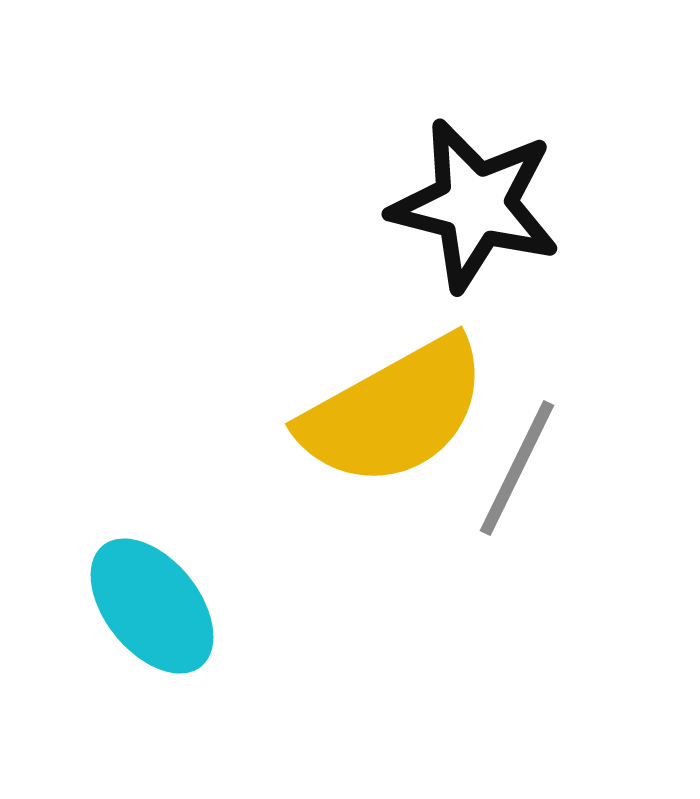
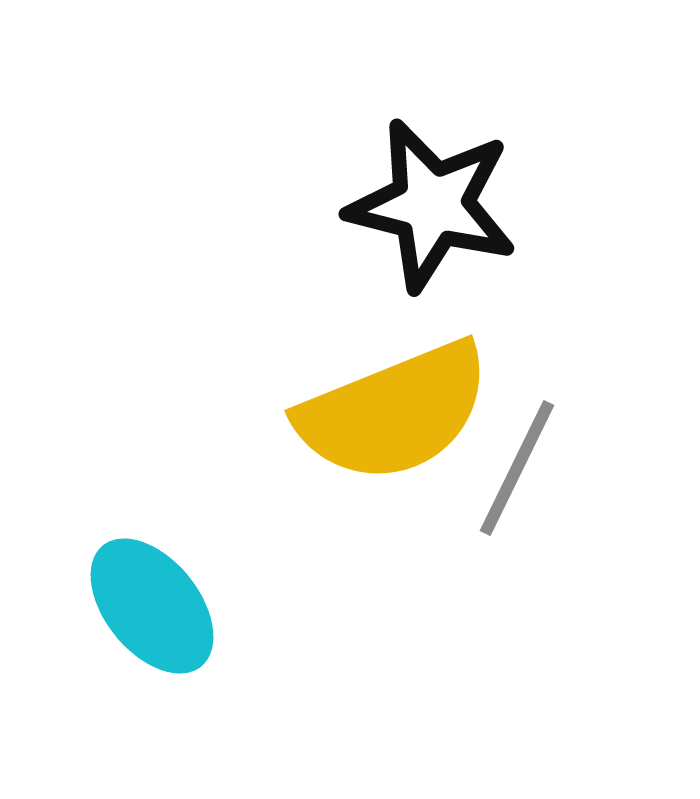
black star: moved 43 px left
yellow semicircle: rotated 7 degrees clockwise
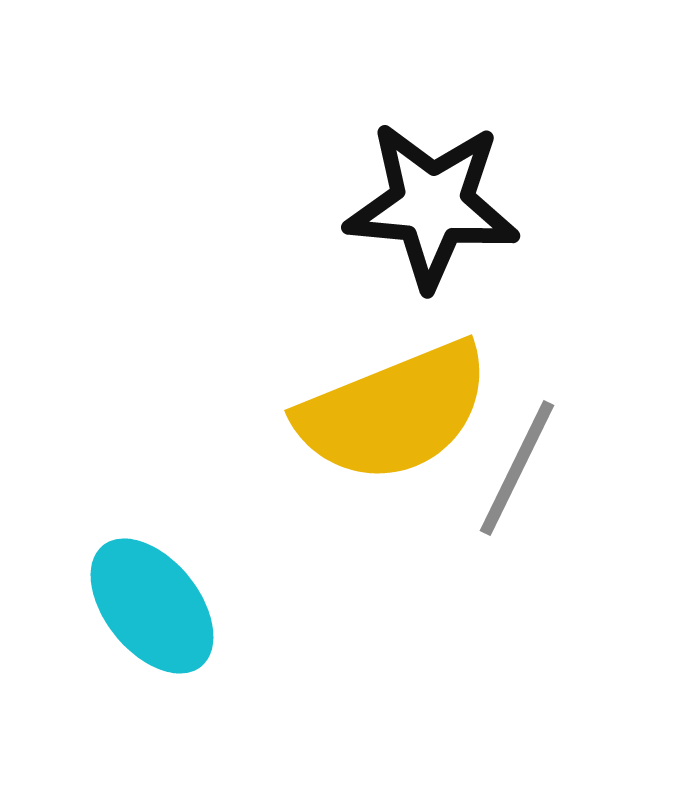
black star: rotated 9 degrees counterclockwise
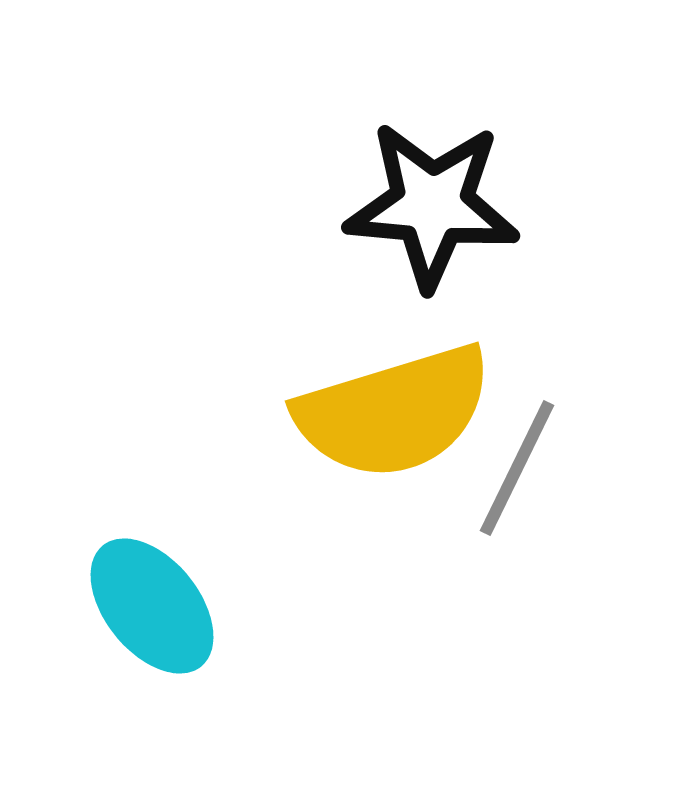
yellow semicircle: rotated 5 degrees clockwise
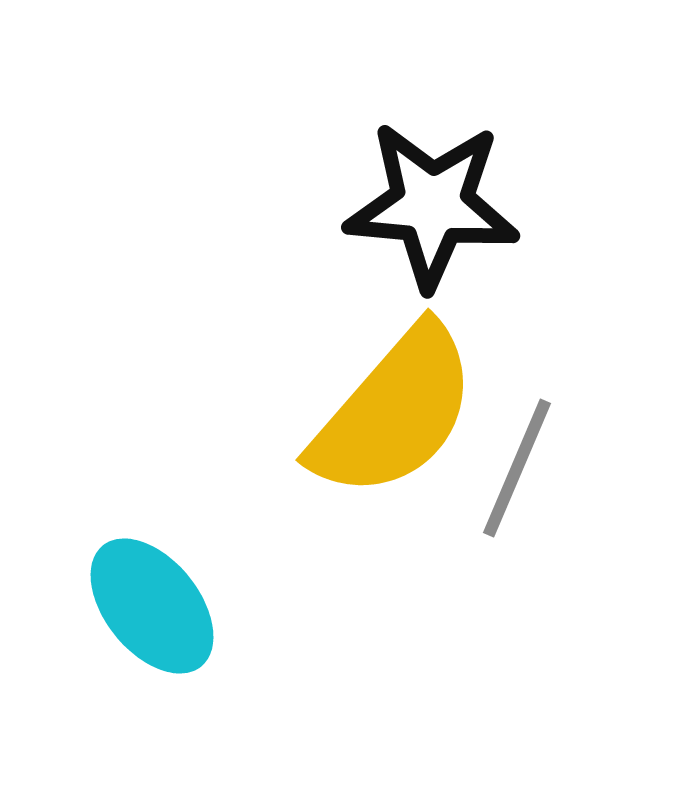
yellow semicircle: rotated 32 degrees counterclockwise
gray line: rotated 3 degrees counterclockwise
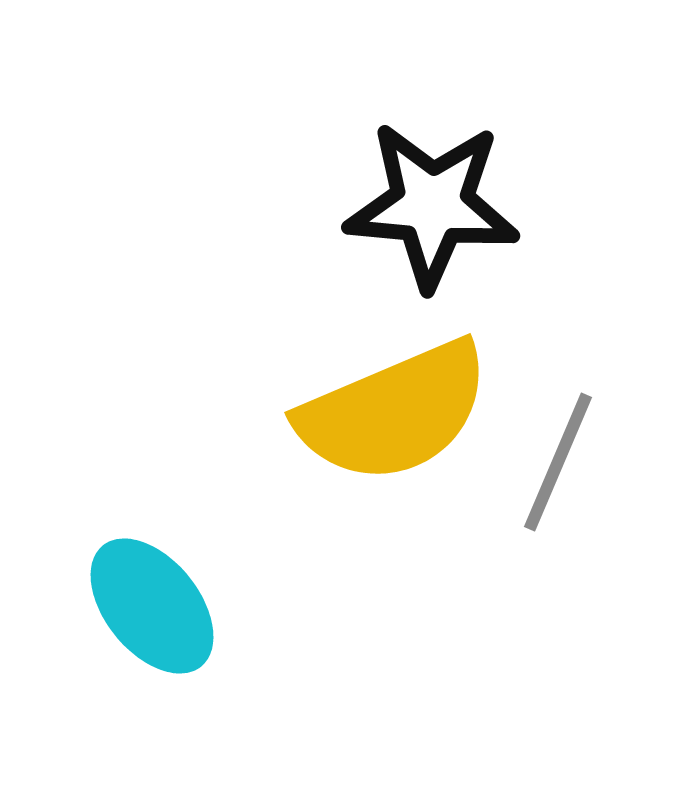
yellow semicircle: rotated 26 degrees clockwise
gray line: moved 41 px right, 6 px up
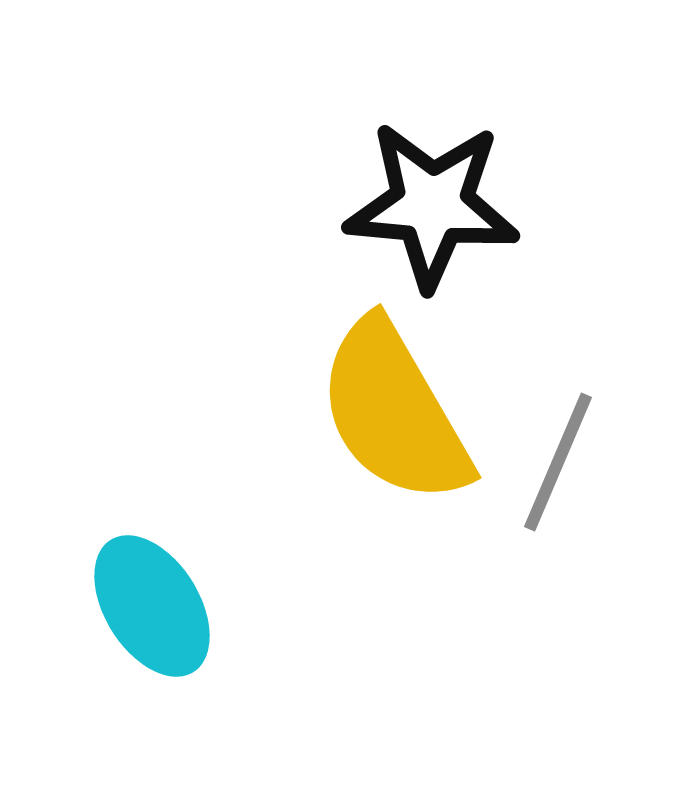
yellow semicircle: rotated 83 degrees clockwise
cyan ellipse: rotated 7 degrees clockwise
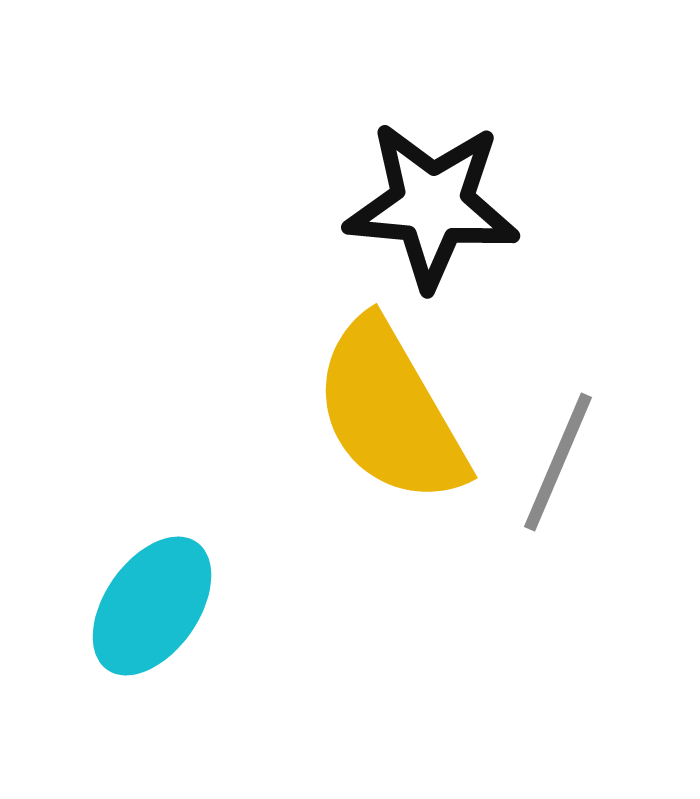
yellow semicircle: moved 4 px left
cyan ellipse: rotated 67 degrees clockwise
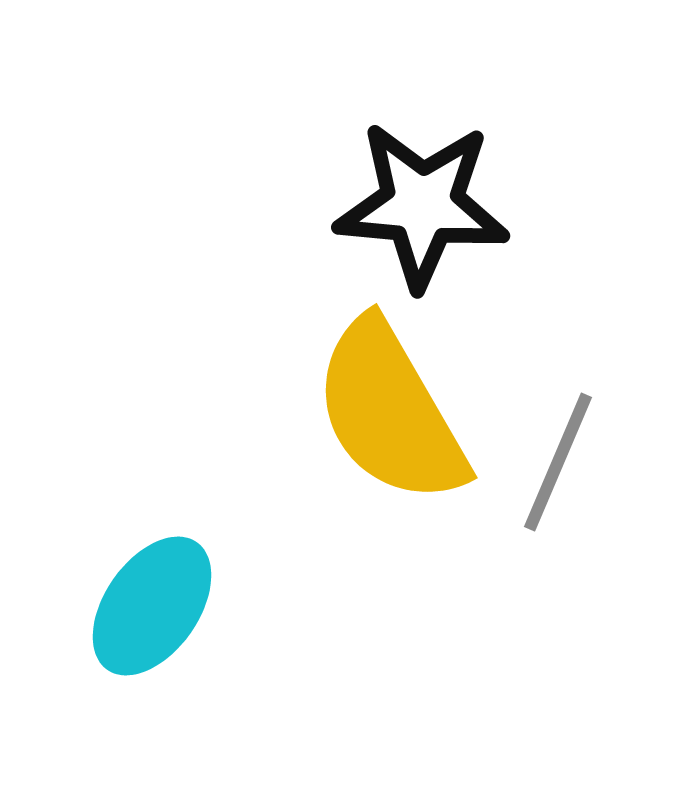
black star: moved 10 px left
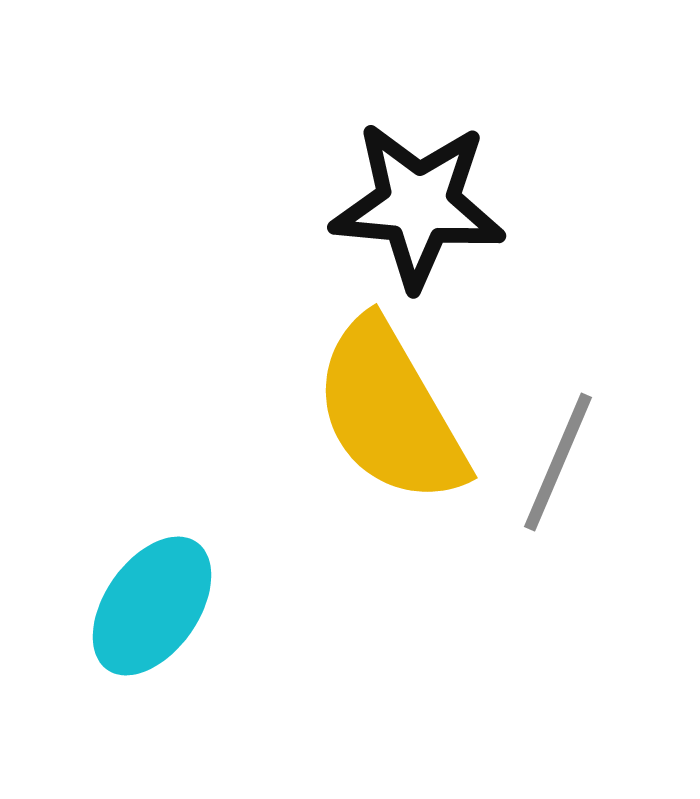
black star: moved 4 px left
